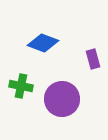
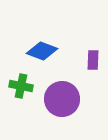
blue diamond: moved 1 px left, 8 px down
purple rectangle: moved 1 px down; rotated 18 degrees clockwise
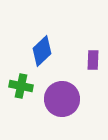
blue diamond: rotated 64 degrees counterclockwise
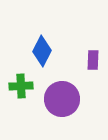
blue diamond: rotated 20 degrees counterclockwise
green cross: rotated 15 degrees counterclockwise
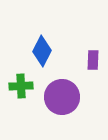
purple circle: moved 2 px up
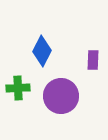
green cross: moved 3 px left, 2 px down
purple circle: moved 1 px left, 1 px up
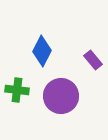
purple rectangle: rotated 42 degrees counterclockwise
green cross: moved 1 px left, 2 px down; rotated 10 degrees clockwise
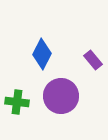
blue diamond: moved 3 px down
green cross: moved 12 px down
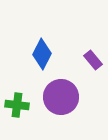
purple circle: moved 1 px down
green cross: moved 3 px down
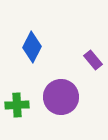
blue diamond: moved 10 px left, 7 px up
green cross: rotated 10 degrees counterclockwise
